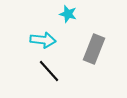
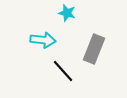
cyan star: moved 1 px left, 1 px up
black line: moved 14 px right
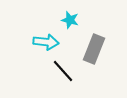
cyan star: moved 3 px right, 7 px down
cyan arrow: moved 3 px right, 2 px down
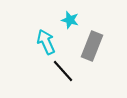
cyan arrow: rotated 120 degrees counterclockwise
gray rectangle: moved 2 px left, 3 px up
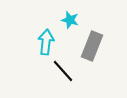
cyan arrow: rotated 30 degrees clockwise
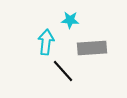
cyan star: rotated 12 degrees counterclockwise
gray rectangle: moved 2 px down; rotated 64 degrees clockwise
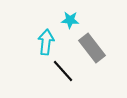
gray rectangle: rotated 56 degrees clockwise
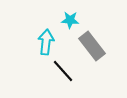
gray rectangle: moved 2 px up
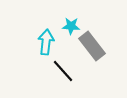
cyan star: moved 1 px right, 6 px down
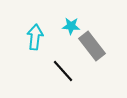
cyan arrow: moved 11 px left, 5 px up
